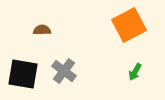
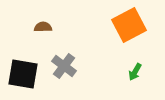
brown semicircle: moved 1 px right, 3 px up
gray cross: moved 5 px up
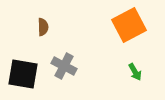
brown semicircle: rotated 90 degrees clockwise
gray cross: rotated 10 degrees counterclockwise
green arrow: rotated 60 degrees counterclockwise
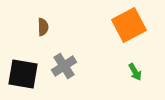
gray cross: rotated 30 degrees clockwise
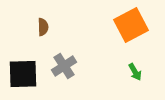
orange square: moved 2 px right
black square: rotated 12 degrees counterclockwise
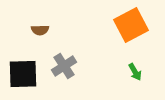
brown semicircle: moved 3 px left, 3 px down; rotated 90 degrees clockwise
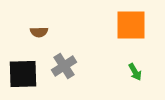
orange square: rotated 28 degrees clockwise
brown semicircle: moved 1 px left, 2 px down
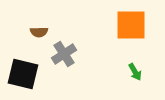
gray cross: moved 12 px up
black square: rotated 16 degrees clockwise
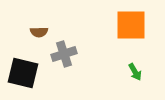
gray cross: rotated 15 degrees clockwise
black square: moved 1 px up
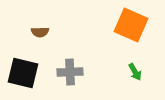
orange square: rotated 24 degrees clockwise
brown semicircle: moved 1 px right
gray cross: moved 6 px right, 18 px down; rotated 15 degrees clockwise
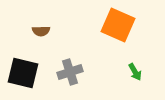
orange square: moved 13 px left
brown semicircle: moved 1 px right, 1 px up
gray cross: rotated 15 degrees counterclockwise
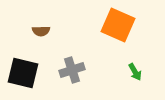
gray cross: moved 2 px right, 2 px up
